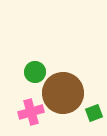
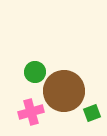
brown circle: moved 1 px right, 2 px up
green square: moved 2 px left
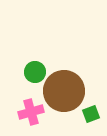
green square: moved 1 px left, 1 px down
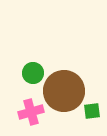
green circle: moved 2 px left, 1 px down
green square: moved 1 px right, 3 px up; rotated 12 degrees clockwise
